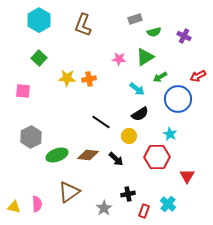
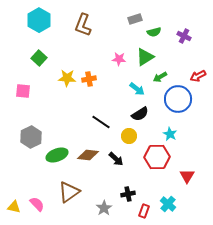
pink semicircle: rotated 42 degrees counterclockwise
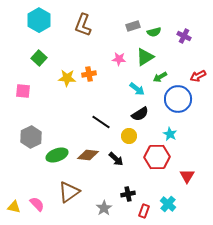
gray rectangle: moved 2 px left, 7 px down
orange cross: moved 5 px up
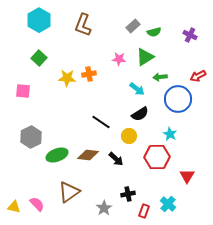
gray rectangle: rotated 24 degrees counterclockwise
purple cross: moved 6 px right, 1 px up
green arrow: rotated 24 degrees clockwise
